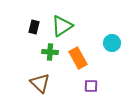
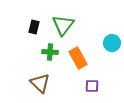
green triangle: moved 1 px right, 1 px up; rotated 20 degrees counterclockwise
purple square: moved 1 px right
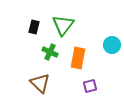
cyan circle: moved 2 px down
green cross: rotated 21 degrees clockwise
orange rectangle: rotated 40 degrees clockwise
purple square: moved 2 px left; rotated 16 degrees counterclockwise
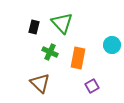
green triangle: moved 1 px left, 2 px up; rotated 20 degrees counterclockwise
purple square: moved 2 px right; rotated 16 degrees counterclockwise
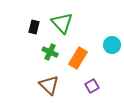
orange rectangle: rotated 20 degrees clockwise
brown triangle: moved 9 px right, 2 px down
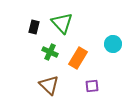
cyan circle: moved 1 px right, 1 px up
purple square: rotated 24 degrees clockwise
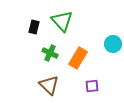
green triangle: moved 2 px up
green cross: moved 1 px down
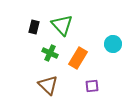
green triangle: moved 4 px down
brown triangle: moved 1 px left
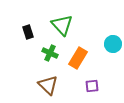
black rectangle: moved 6 px left, 5 px down; rotated 32 degrees counterclockwise
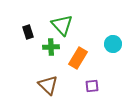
green cross: moved 1 px right, 6 px up; rotated 28 degrees counterclockwise
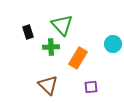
purple square: moved 1 px left, 1 px down
